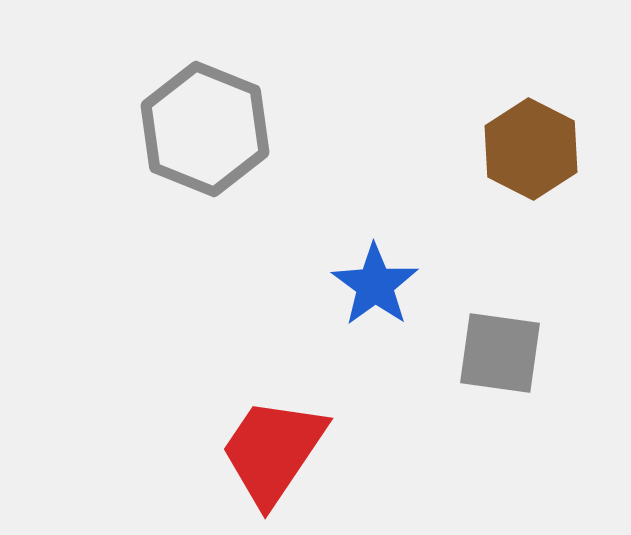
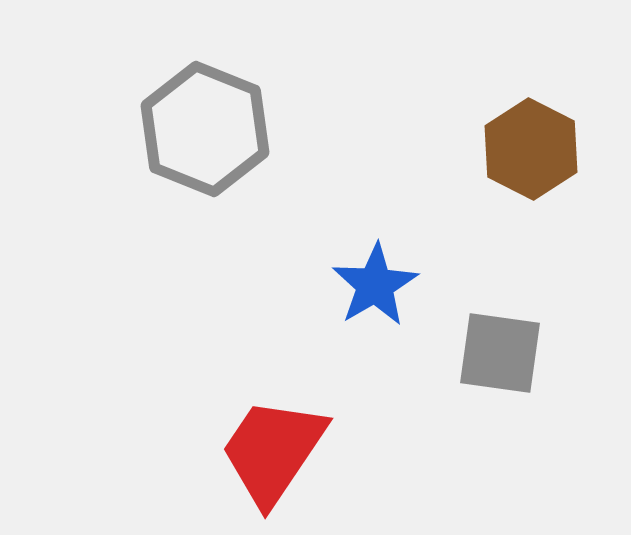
blue star: rotated 6 degrees clockwise
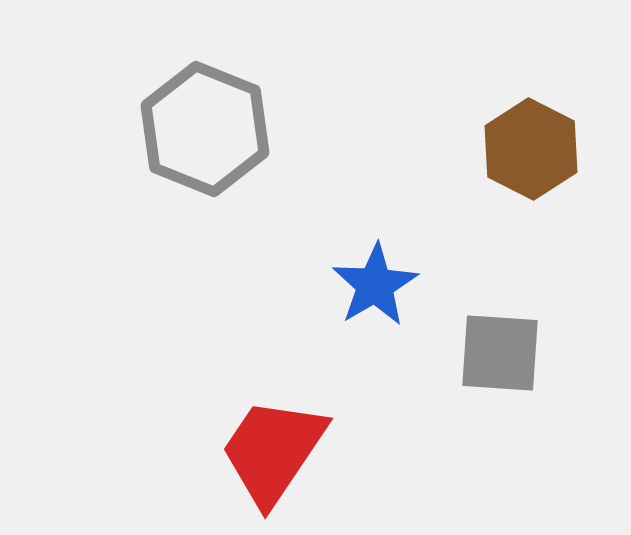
gray square: rotated 4 degrees counterclockwise
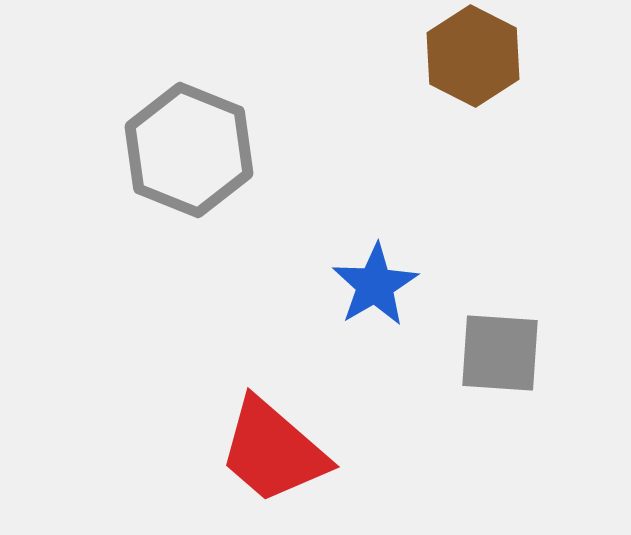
gray hexagon: moved 16 px left, 21 px down
brown hexagon: moved 58 px left, 93 px up
red trapezoid: rotated 83 degrees counterclockwise
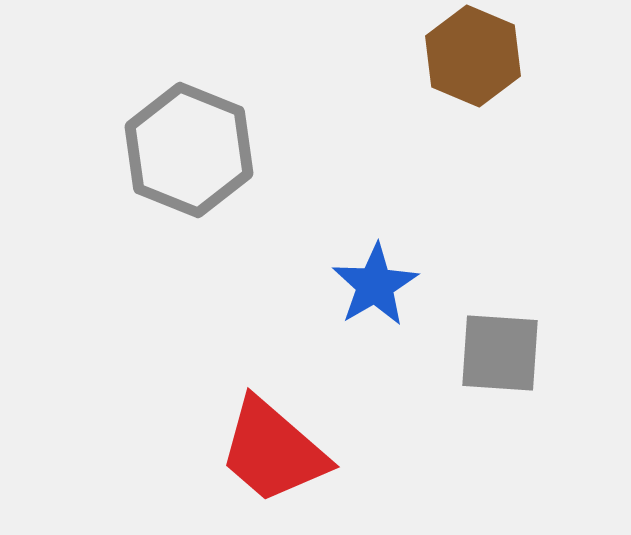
brown hexagon: rotated 4 degrees counterclockwise
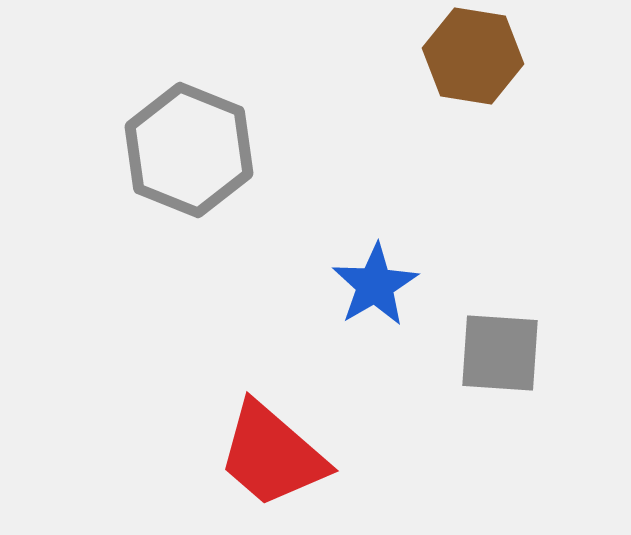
brown hexagon: rotated 14 degrees counterclockwise
red trapezoid: moved 1 px left, 4 px down
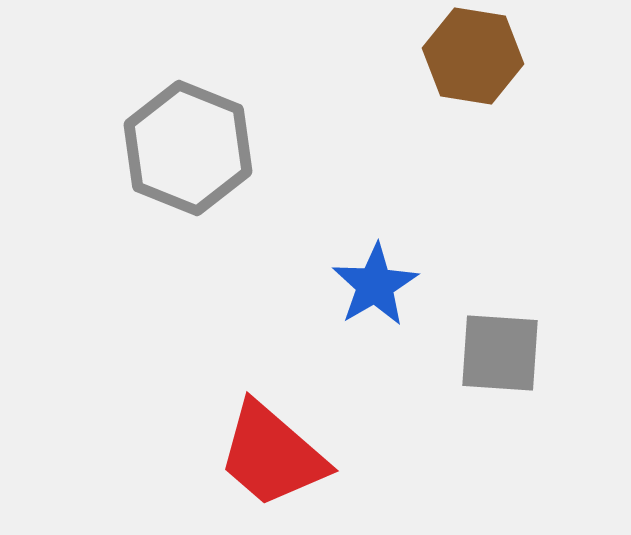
gray hexagon: moved 1 px left, 2 px up
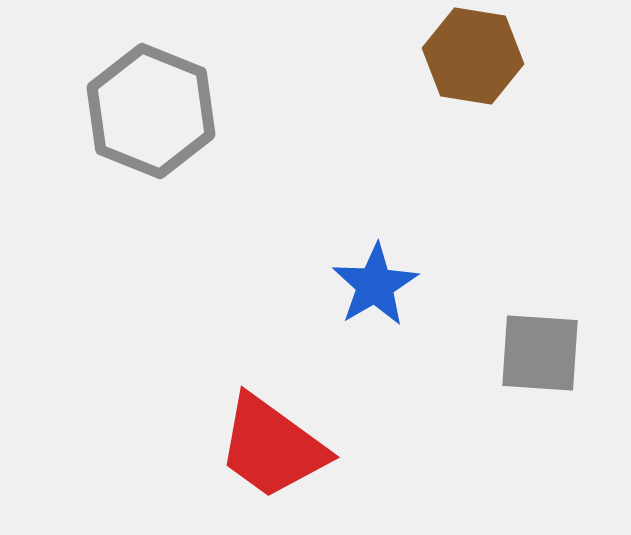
gray hexagon: moved 37 px left, 37 px up
gray square: moved 40 px right
red trapezoid: moved 8 px up; rotated 5 degrees counterclockwise
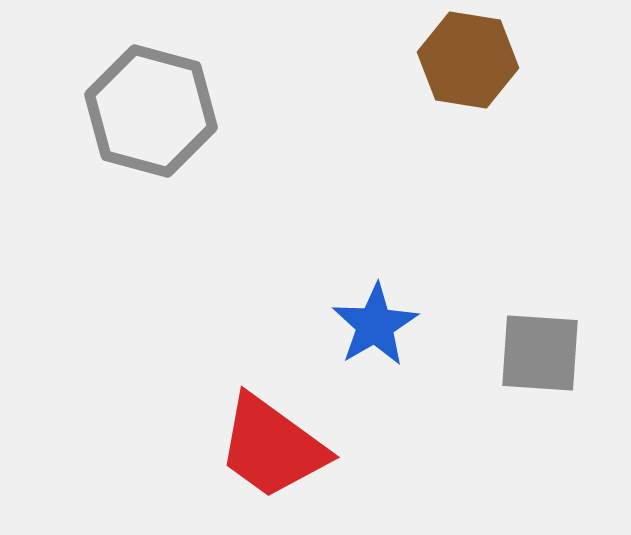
brown hexagon: moved 5 px left, 4 px down
gray hexagon: rotated 7 degrees counterclockwise
blue star: moved 40 px down
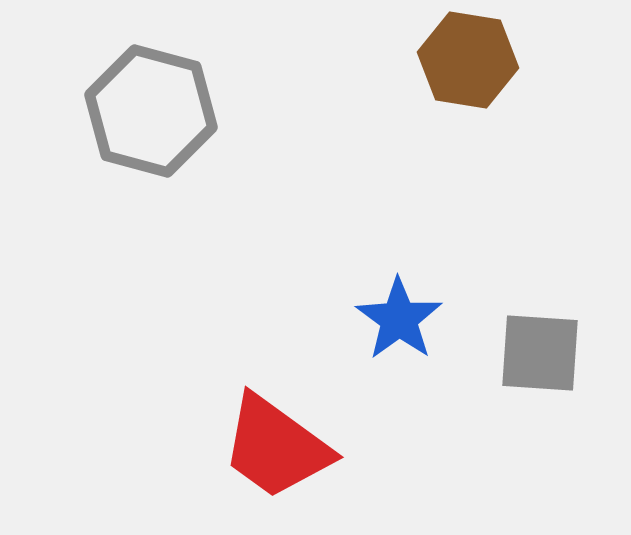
blue star: moved 24 px right, 6 px up; rotated 6 degrees counterclockwise
red trapezoid: moved 4 px right
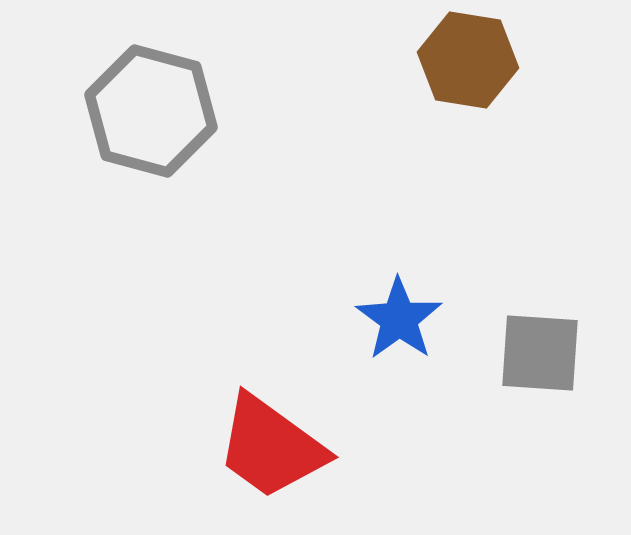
red trapezoid: moved 5 px left
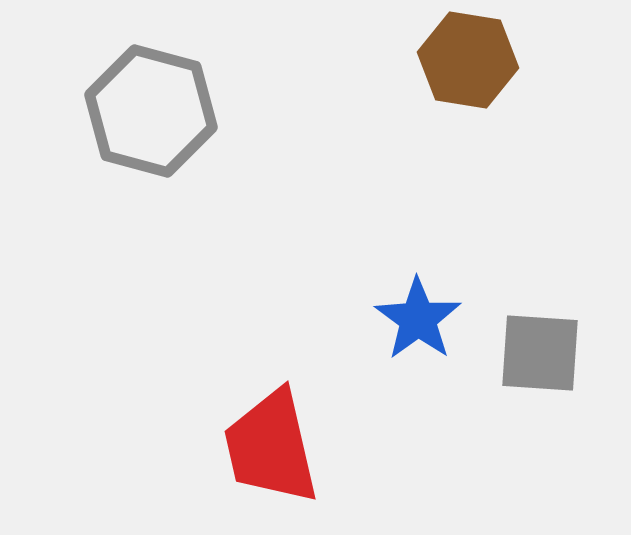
blue star: moved 19 px right
red trapezoid: rotated 41 degrees clockwise
